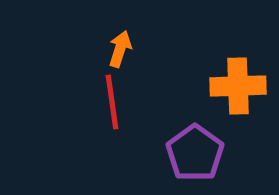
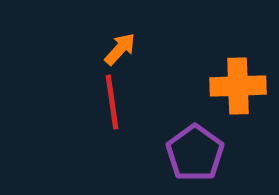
orange arrow: rotated 24 degrees clockwise
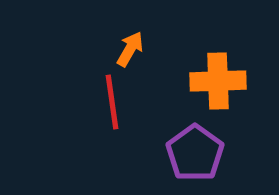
orange arrow: moved 10 px right; rotated 12 degrees counterclockwise
orange cross: moved 20 px left, 5 px up
